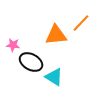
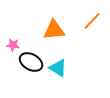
orange line: moved 11 px right, 2 px up
orange triangle: moved 2 px left, 5 px up
cyan triangle: moved 4 px right, 9 px up
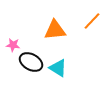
orange triangle: moved 1 px right
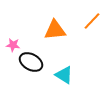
cyan triangle: moved 6 px right, 7 px down
